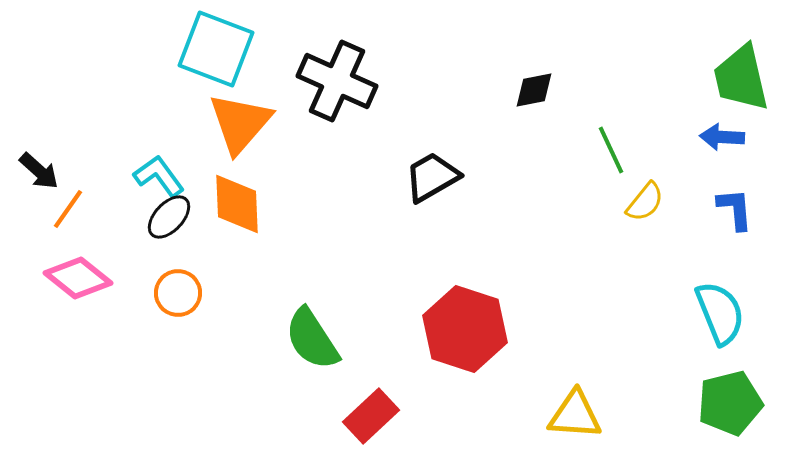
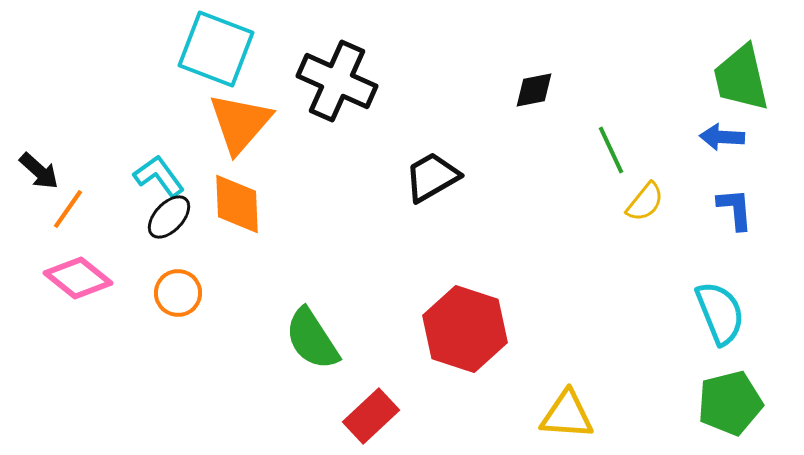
yellow triangle: moved 8 px left
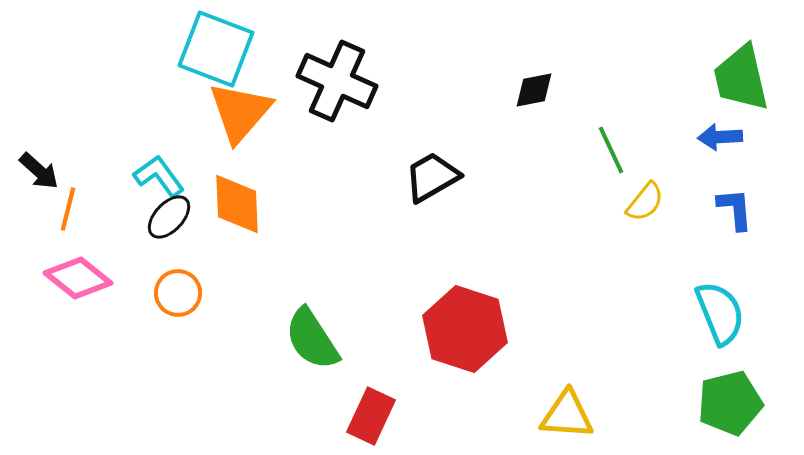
orange triangle: moved 11 px up
blue arrow: moved 2 px left; rotated 6 degrees counterclockwise
orange line: rotated 21 degrees counterclockwise
red rectangle: rotated 22 degrees counterclockwise
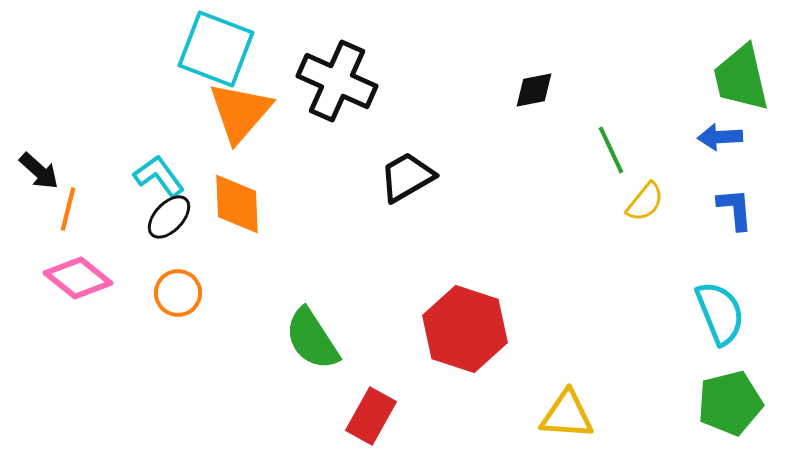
black trapezoid: moved 25 px left
red rectangle: rotated 4 degrees clockwise
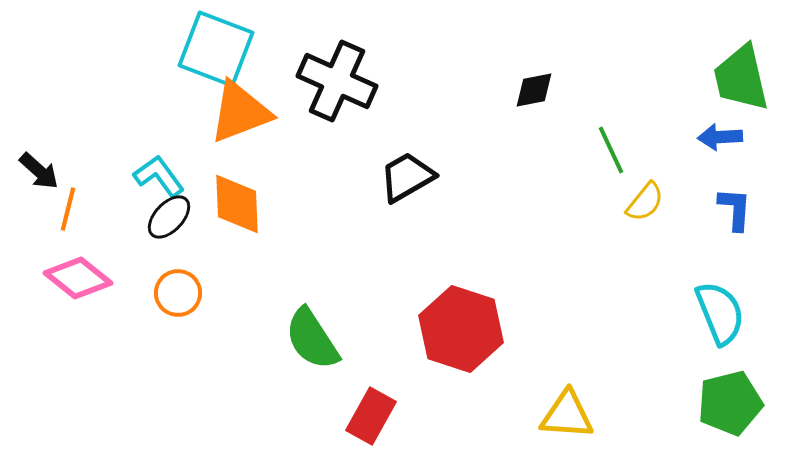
orange triangle: rotated 28 degrees clockwise
blue L-shape: rotated 9 degrees clockwise
red hexagon: moved 4 px left
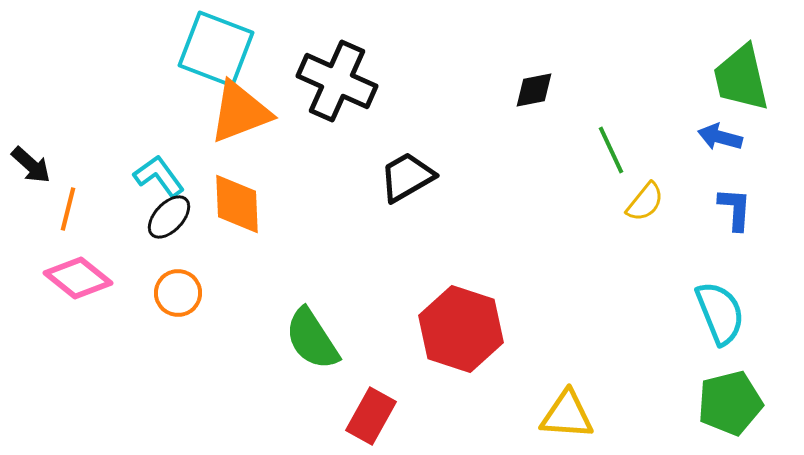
blue arrow: rotated 18 degrees clockwise
black arrow: moved 8 px left, 6 px up
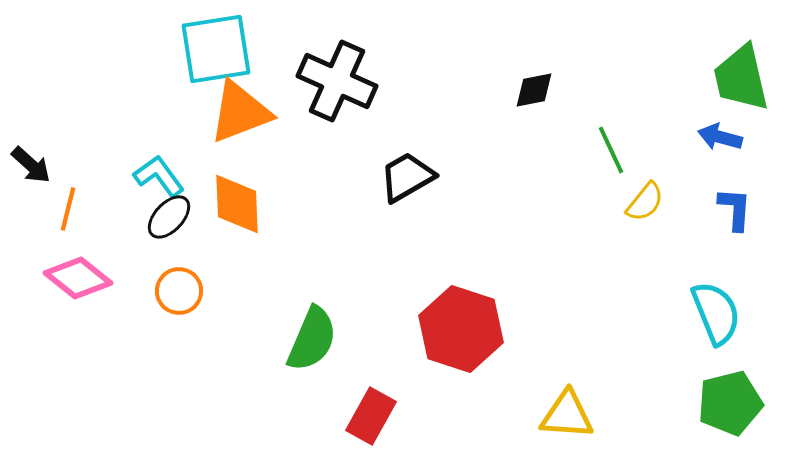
cyan square: rotated 30 degrees counterclockwise
orange circle: moved 1 px right, 2 px up
cyan semicircle: moved 4 px left
green semicircle: rotated 124 degrees counterclockwise
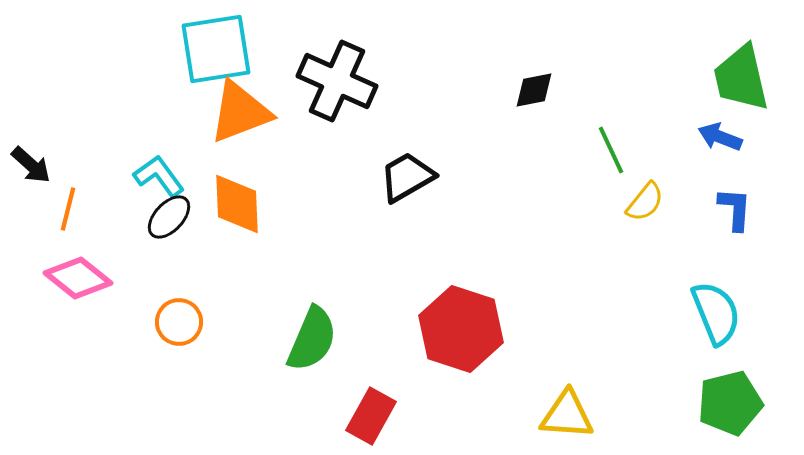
blue arrow: rotated 6 degrees clockwise
orange circle: moved 31 px down
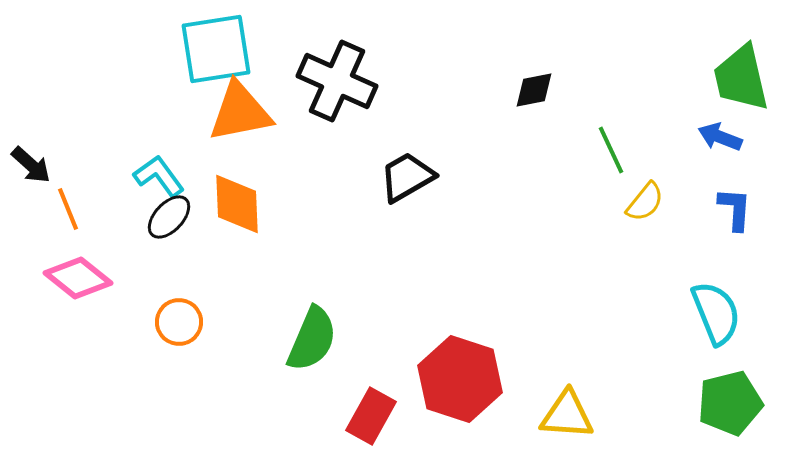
orange triangle: rotated 10 degrees clockwise
orange line: rotated 36 degrees counterclockwise
red hexagon: moved 1 px left, 50 px down
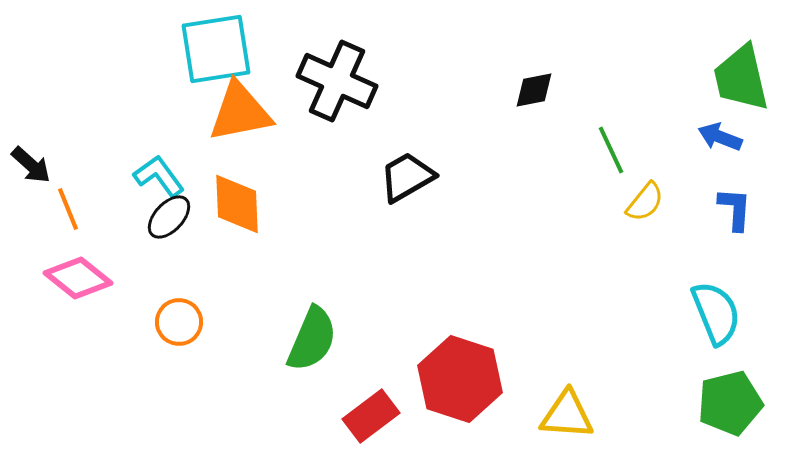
red rectangle: rotated 24 degrees clockwise
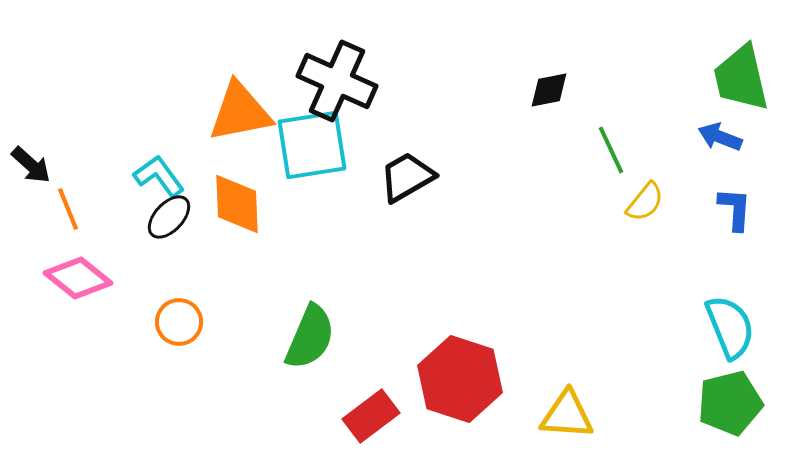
cyan square: moved 96 px right, 96 px down
black diamond: moved 15 px right
cyan semicircle: moved 14 px right, 14 px down
green semicircle: moved 2 px left, 2 px up
